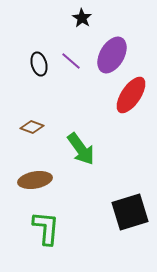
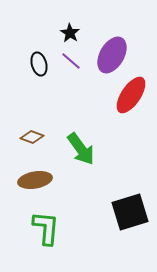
black star: moved 12 px left, 15 px down
brown diamond: moved 10 px down
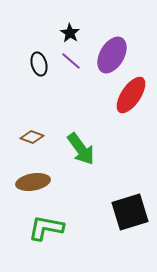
brown ellipse: moved 2 px left, 2 px down
green L-shape: rotated 84 degrees counterclockwise
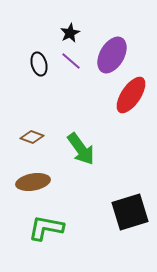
black star: rotated 12 degrees clockwise
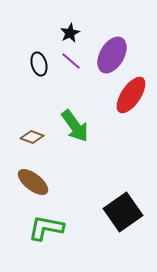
green arrow: moved 6 px left, 23 px up
brown ellipse: rotated 48 degrees clockwise
black square: moved 7 px left; rotated 18 degrees counterclockwise
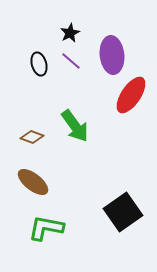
purple ellipse: rotated 36 degrees counterclockwise
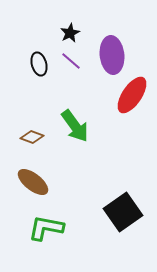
red ellipse: moved 1 px right
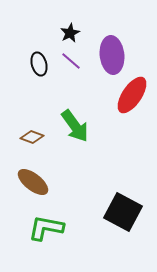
black square: rotated 27 degrees counterclockwise
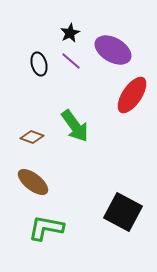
purple ellipse: moved 1 px right, 5 px up; rotated 54 degrees counterclockwise
